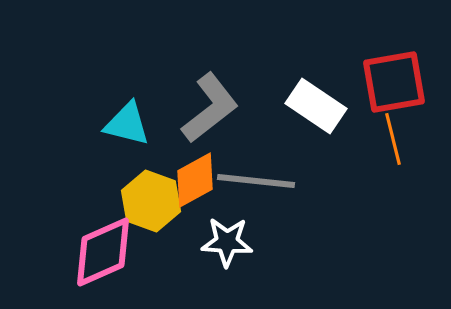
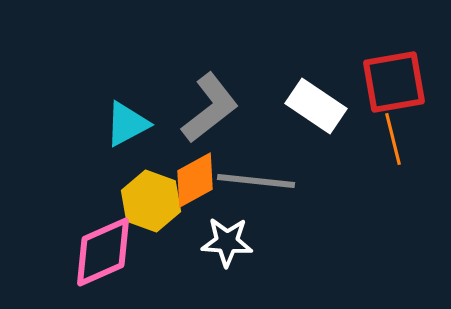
cyan triangle: rotated 42 degrees counterclockwise
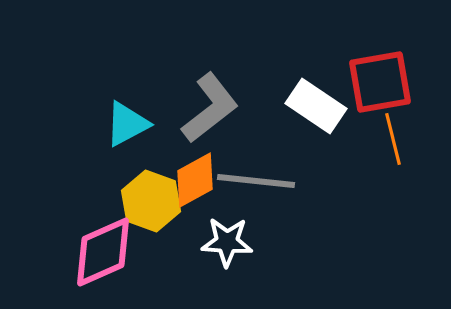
red square: moved 14 px left
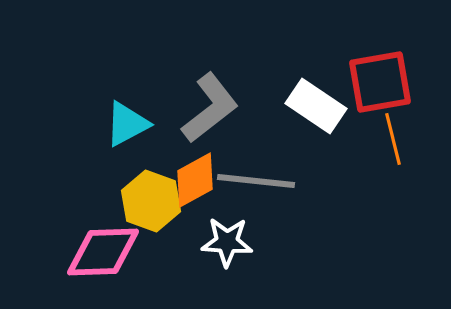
pink diamond: rotated 22 degrees clockwise
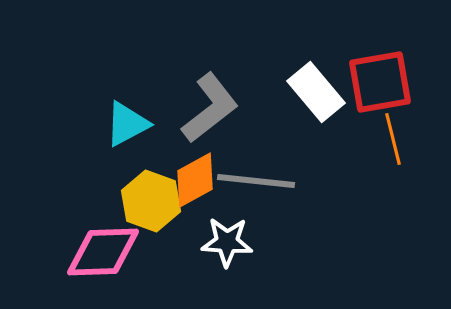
white rectangle: moved 14 px up; rotated 16 degrees clockwise
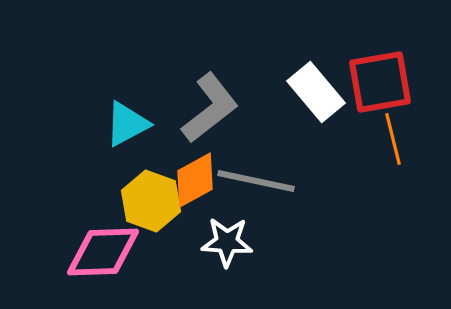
gray line: rotated 6 degrees clockwise
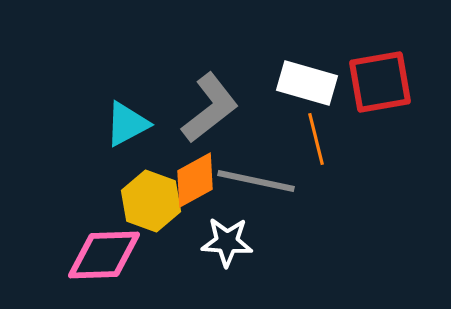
white rectangle: moved 9 px left, 9 px up; rotated 34 degrees counterclockwise
orange line: moved 77 px left
pink diamond: moved 1 px right, 3 px down
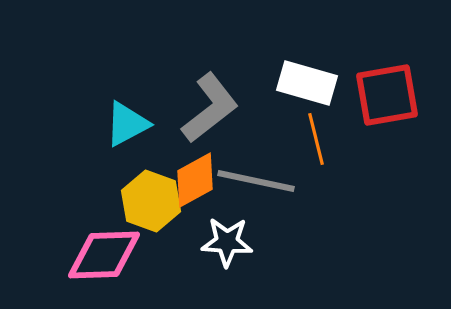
red square: moved 7 px right, 13 px down
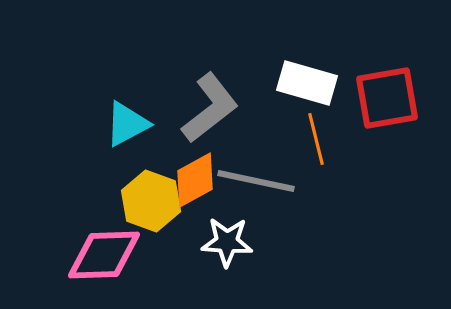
red square: moved 3 px down
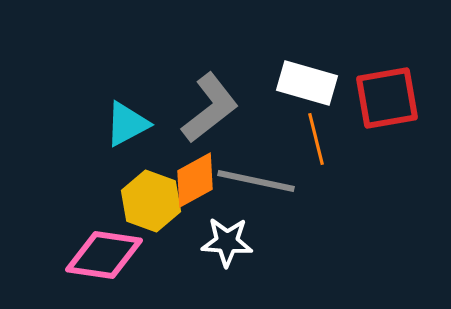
pink diamond: rotated 10 degrees clockwise
